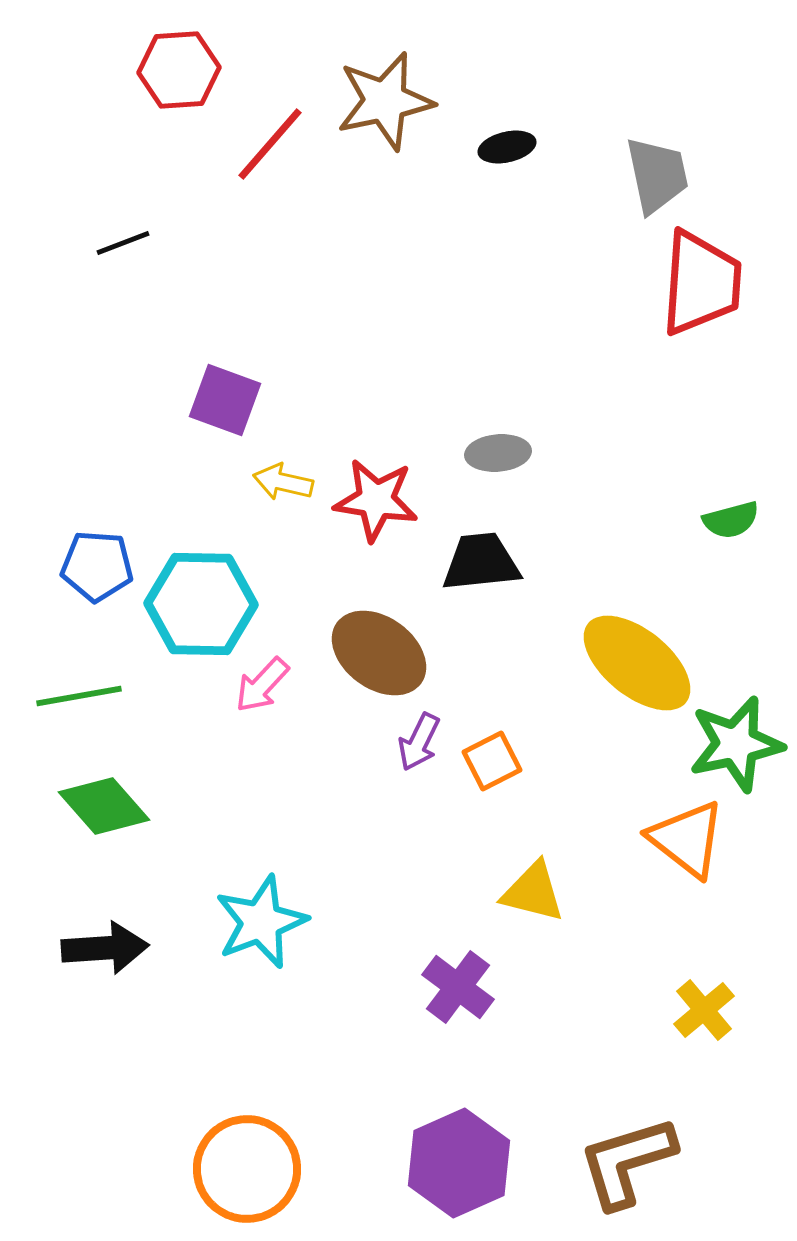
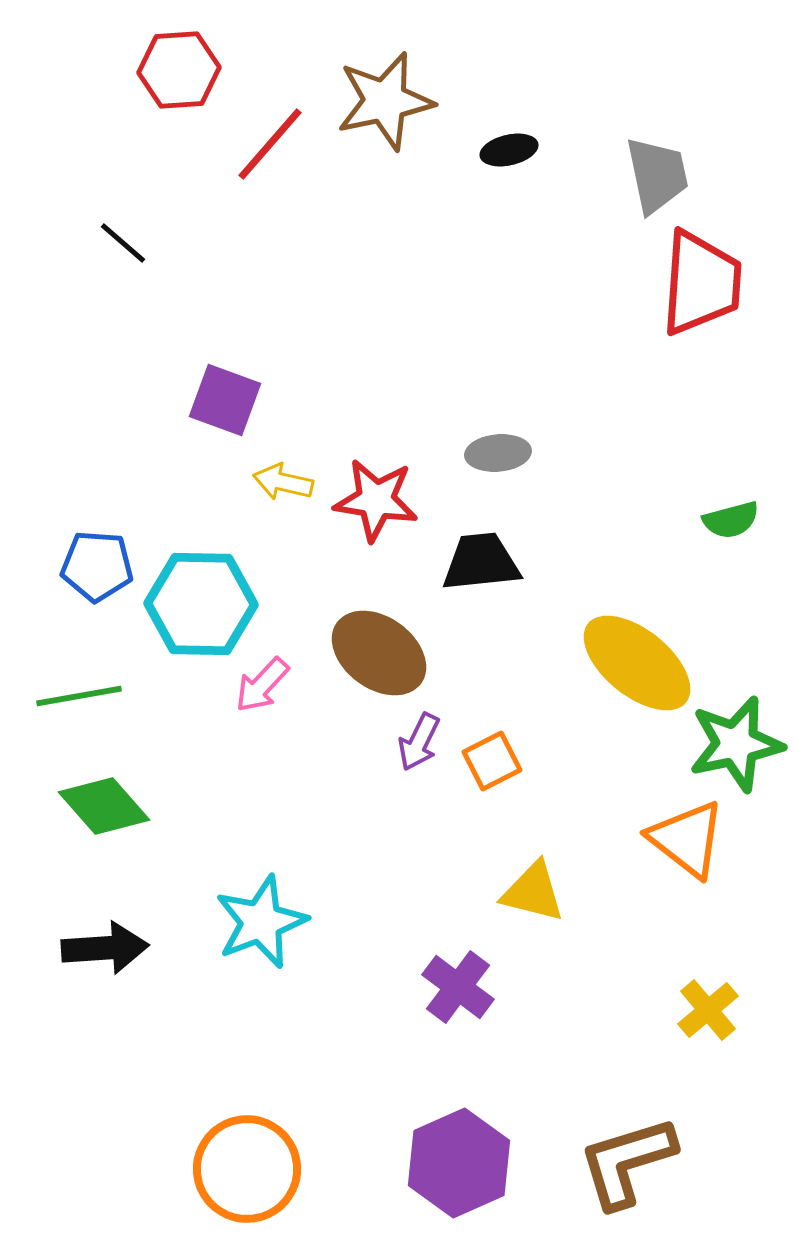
black ellipse: moved 2 px right, 3 px down
black line: rotated 62 degrees clockwise
yellow cross: moved 4 px right
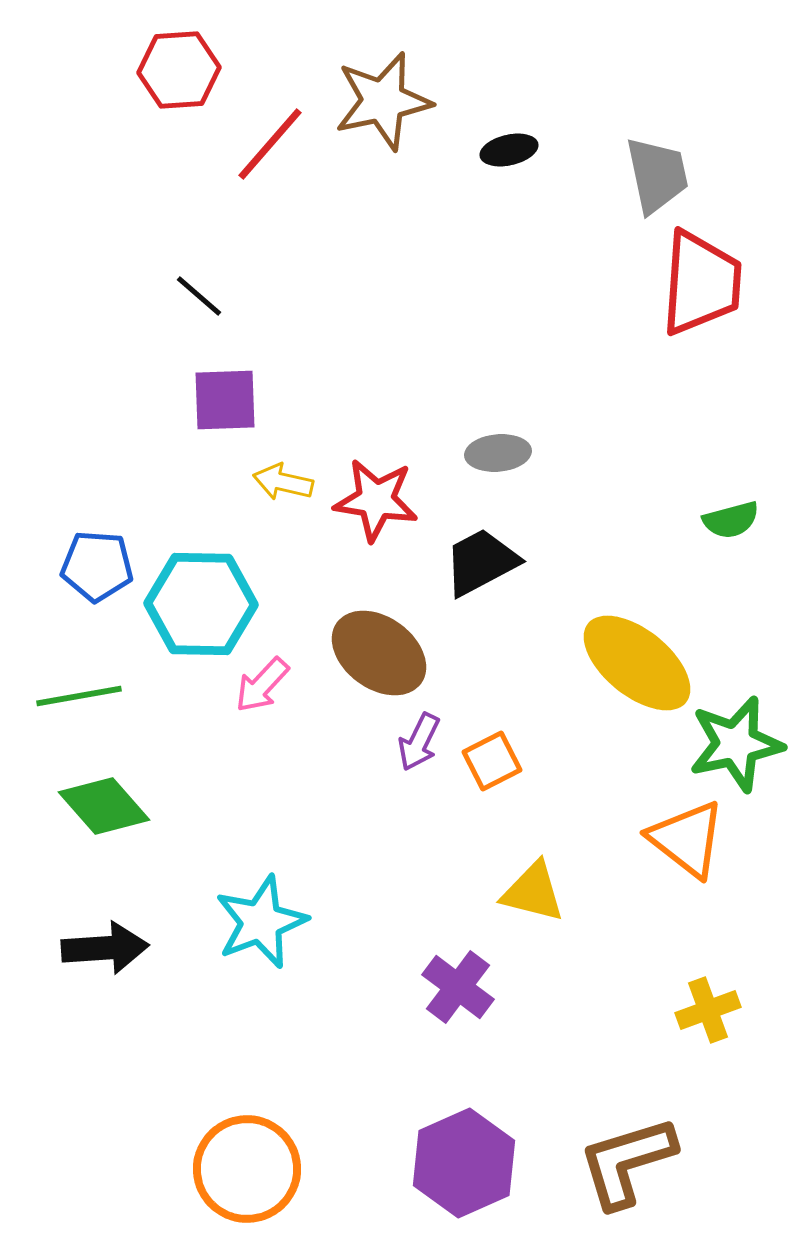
brown star: moved 2 px left
black line: moved 76 px right, 53 px down
purple square: rotated 22 degrees counterclockwise
black trapezoid: rotated 22 degrees counterclockwise
yellow cross: rotated 20 degrees clockwise
purple hexagon: moved 5 px right
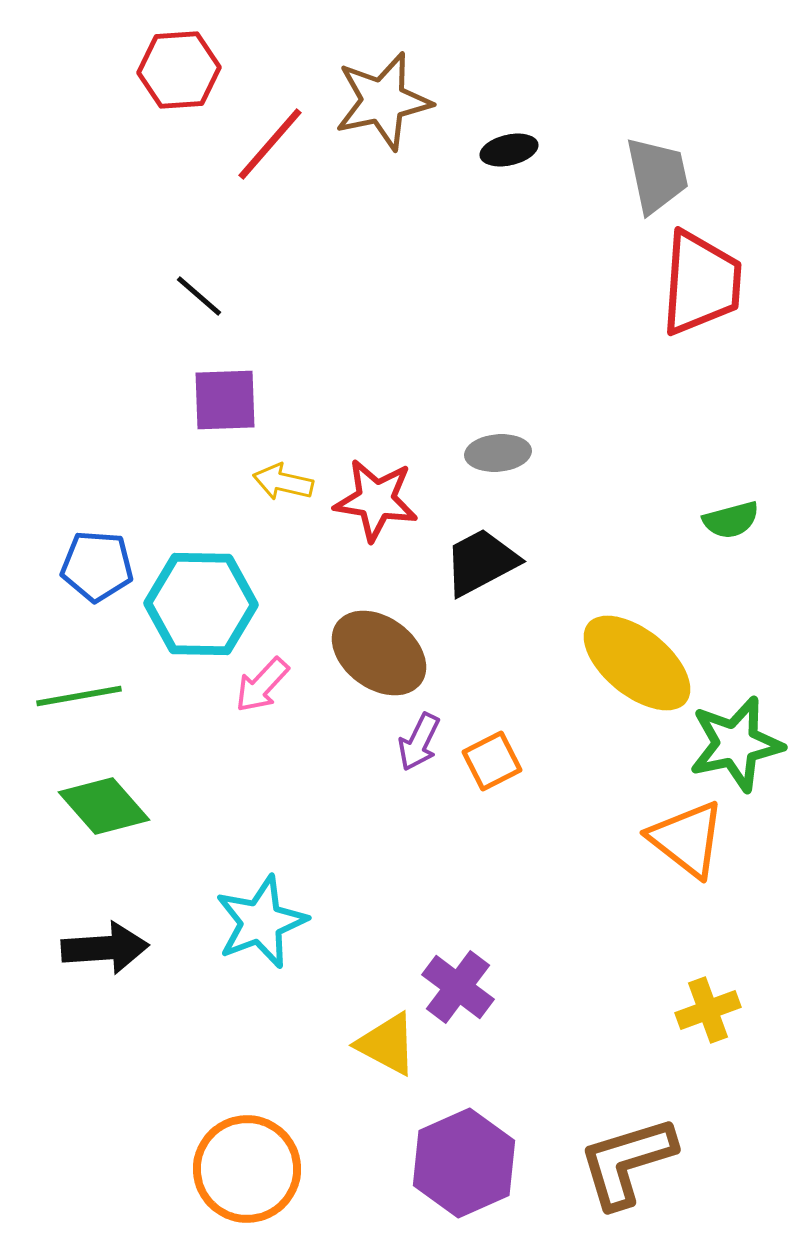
yellow triangle: moved 146 px left, 152 px down; rotated 14 degrees clockwise
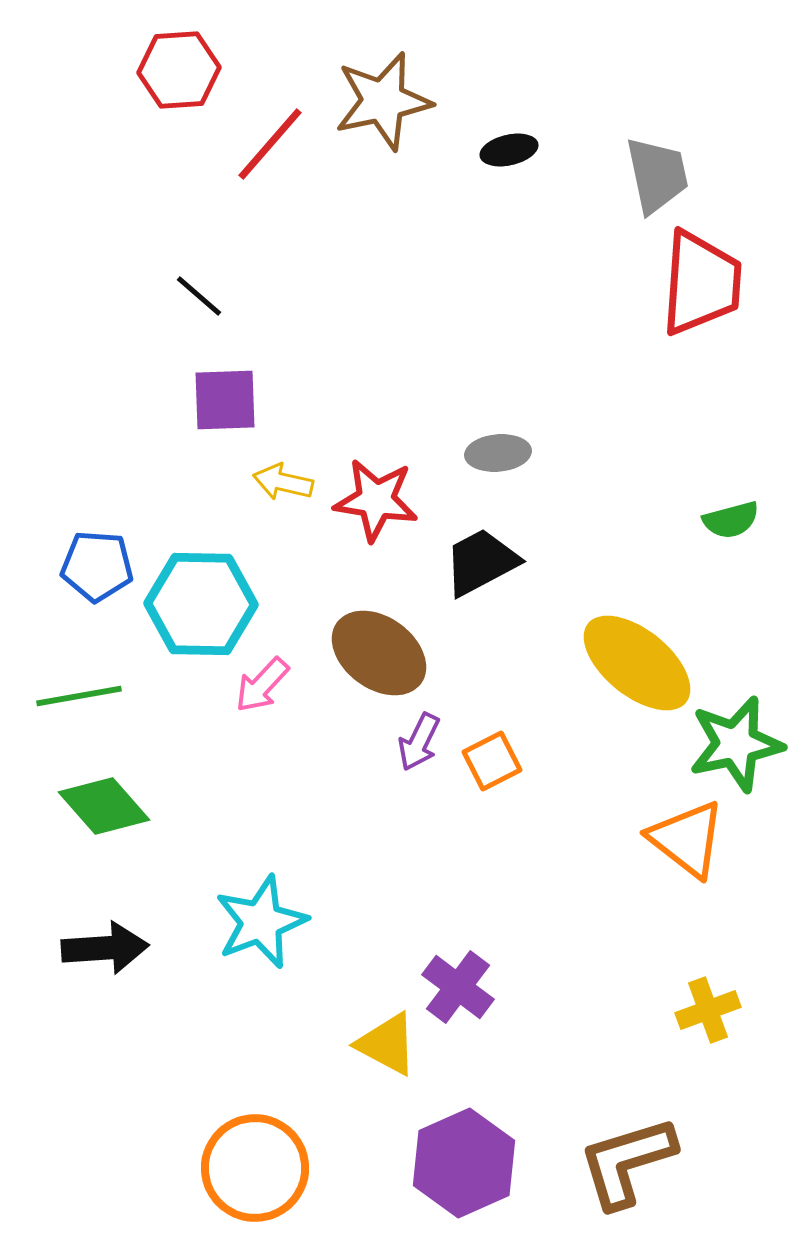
orange circle: moved 8 px right, 1 px up
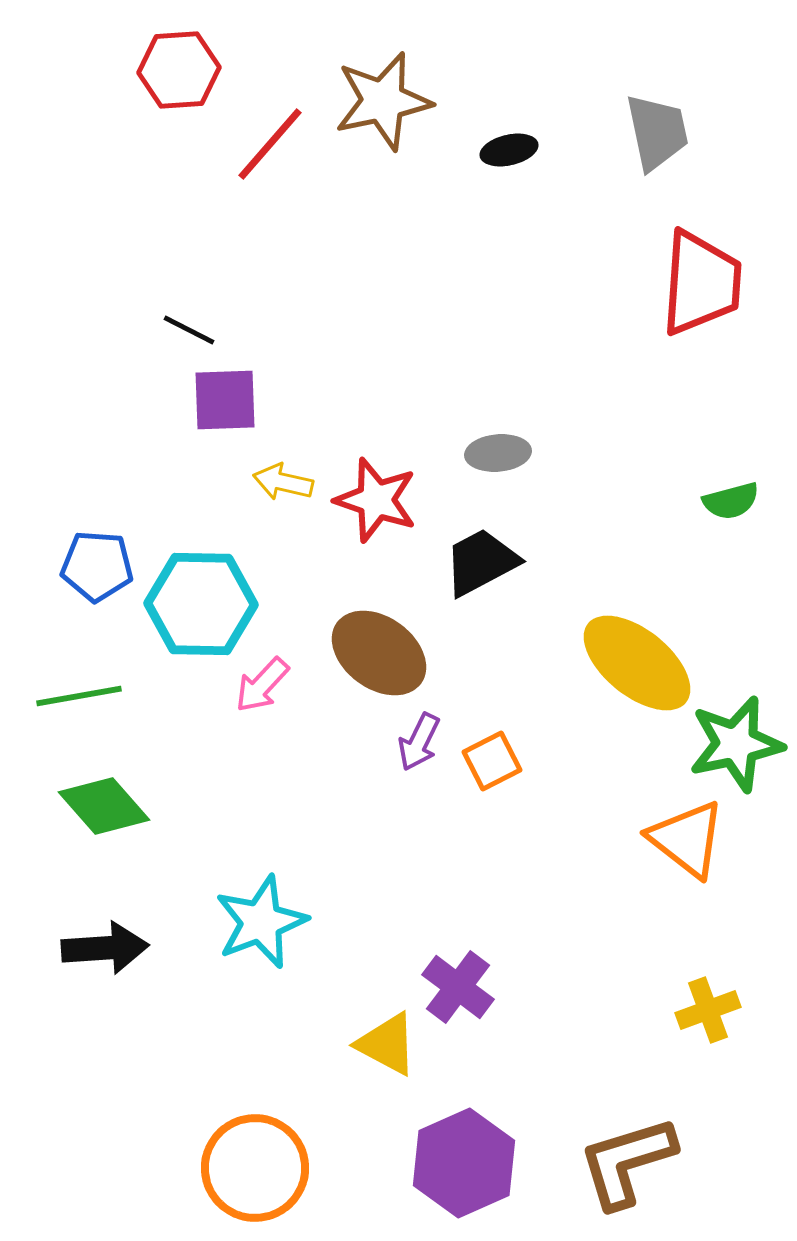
gray trapezoid: moved 43 px up
black line: moved 10 px left, 34 px down; rotated 14 degrees counterclockwise
red star: rotated 10 degrees clockwise
green semicircle: moved 19 px up
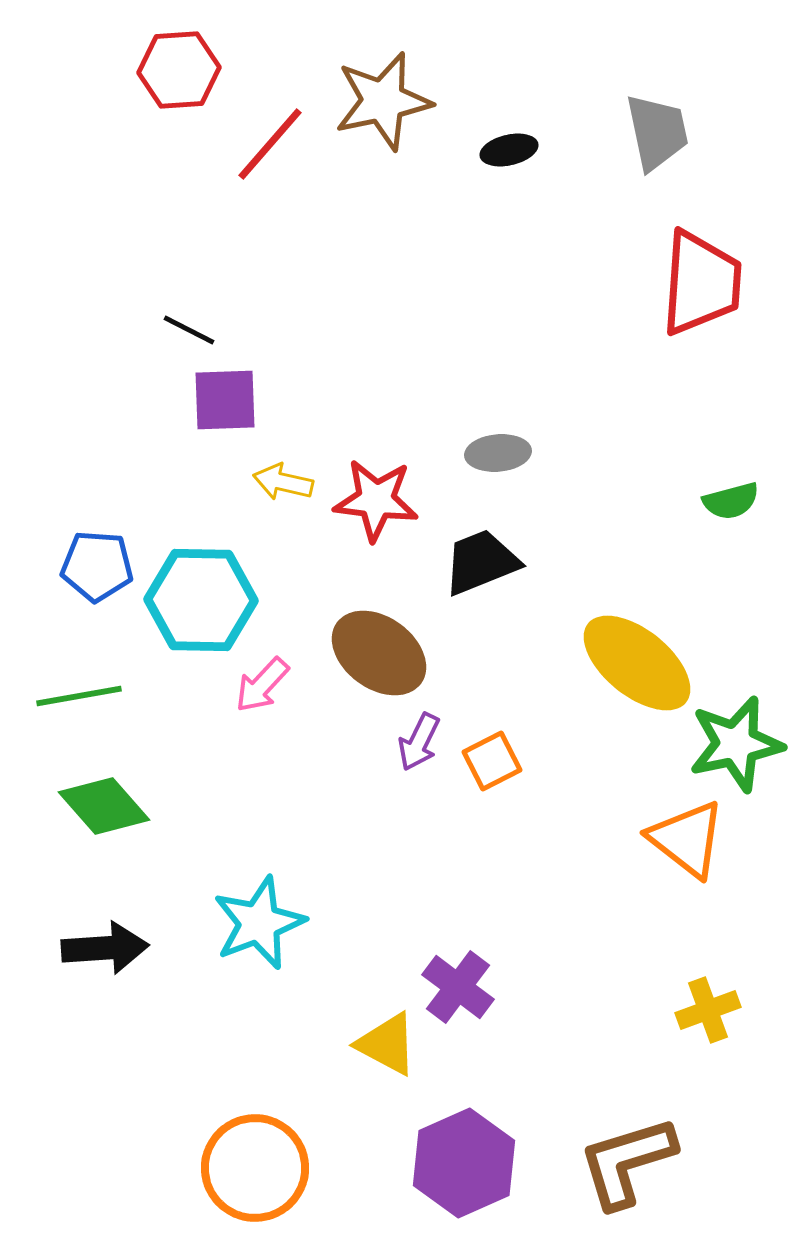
red star: rotated 12 degrees counterclockwise
black trapezoid: rotated 6 degrees clockwise
cyan hexagon: moved 4 px up
cyan star: moved 2 px left, 1 px down
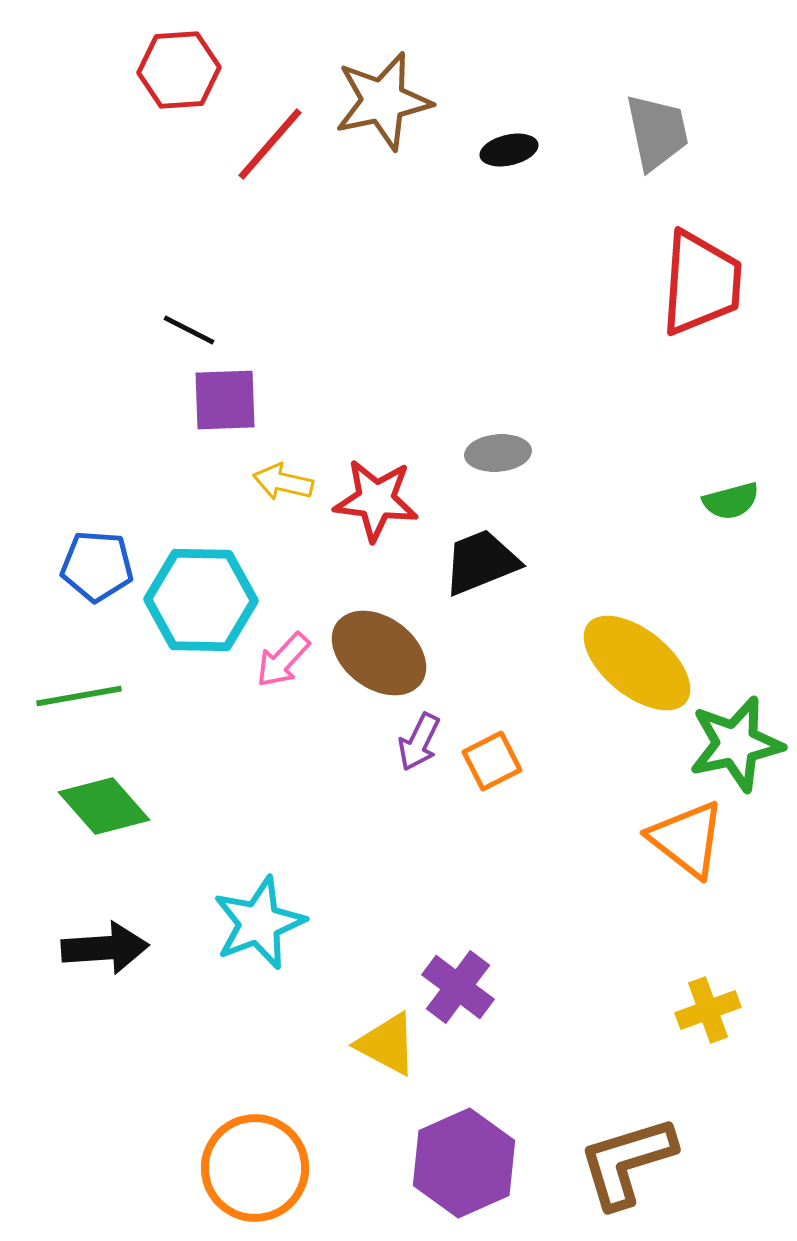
pink arrow: moved 21 px right, 25 px up
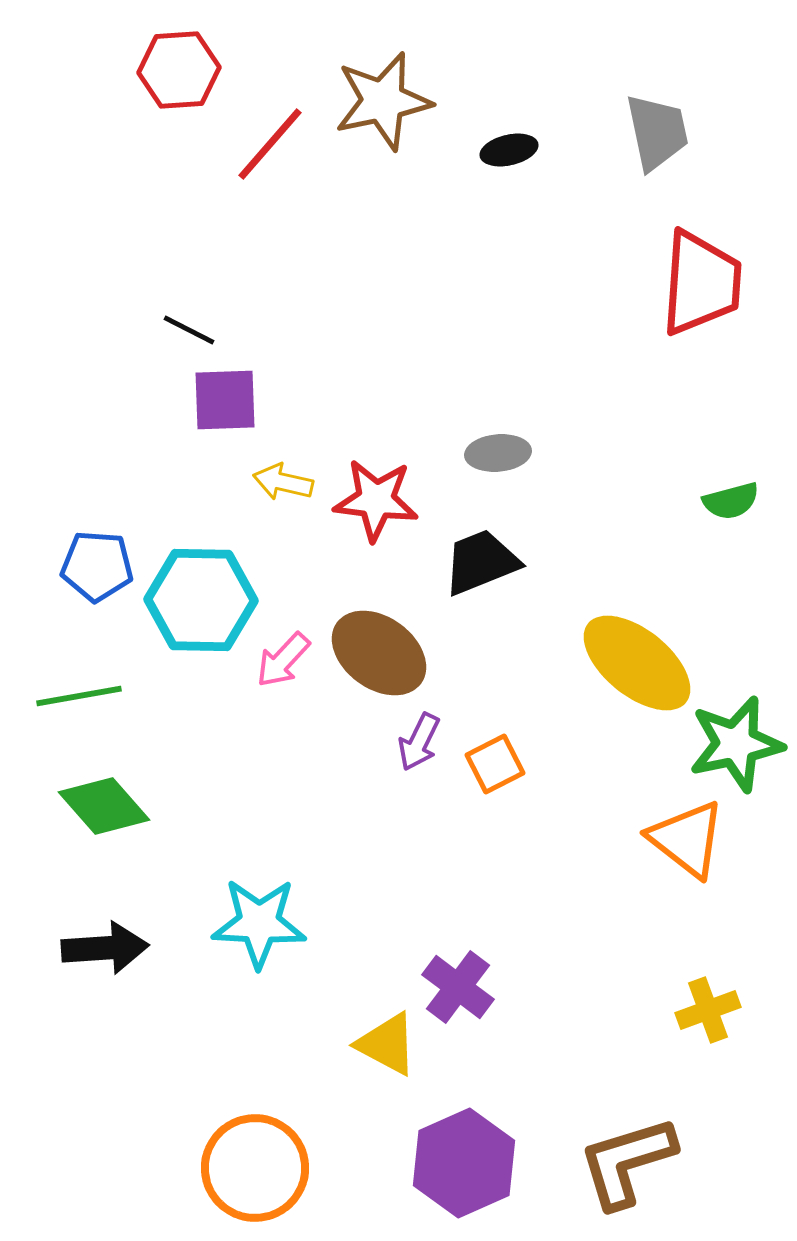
orange square: moved 3 px right, 3 px down
cyan star: rotated 24 degrees clockwise
